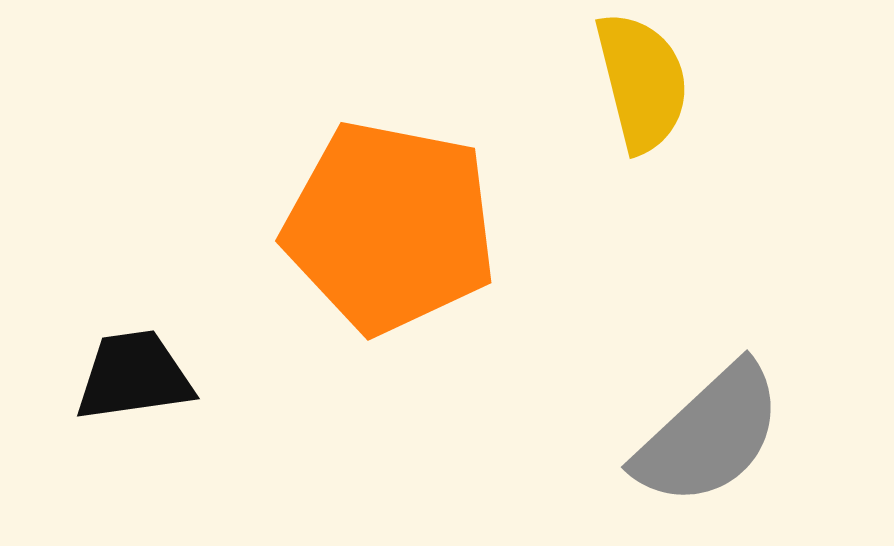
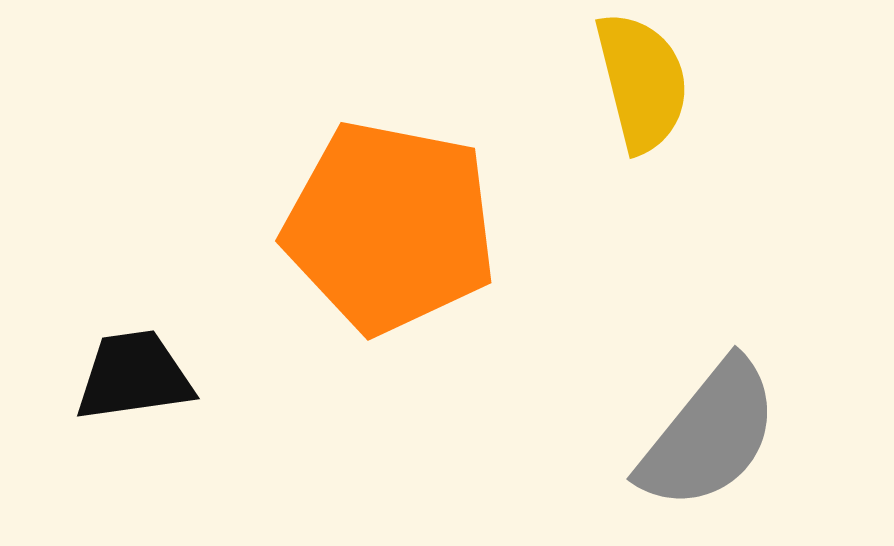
gray semicircle: rotated 8 degrees counterclockwise
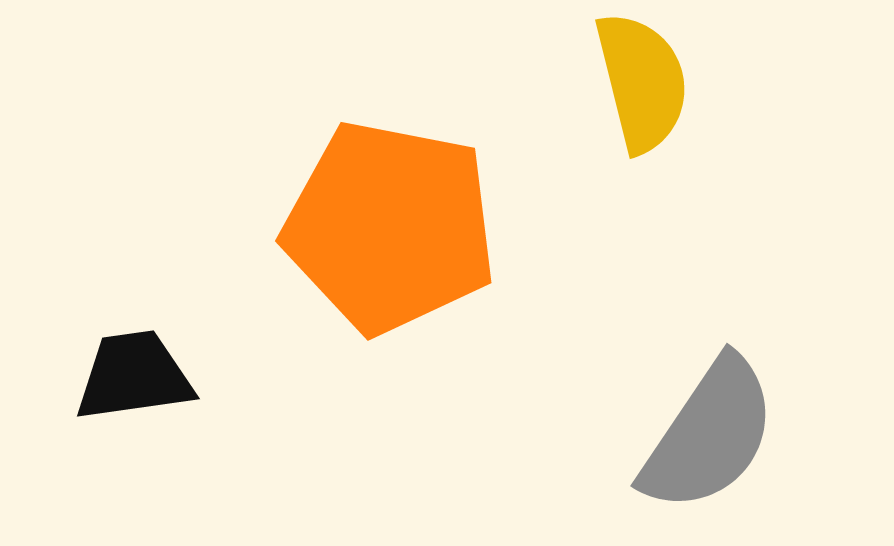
gray semicircle: rotated 5 degrees counterclockwise
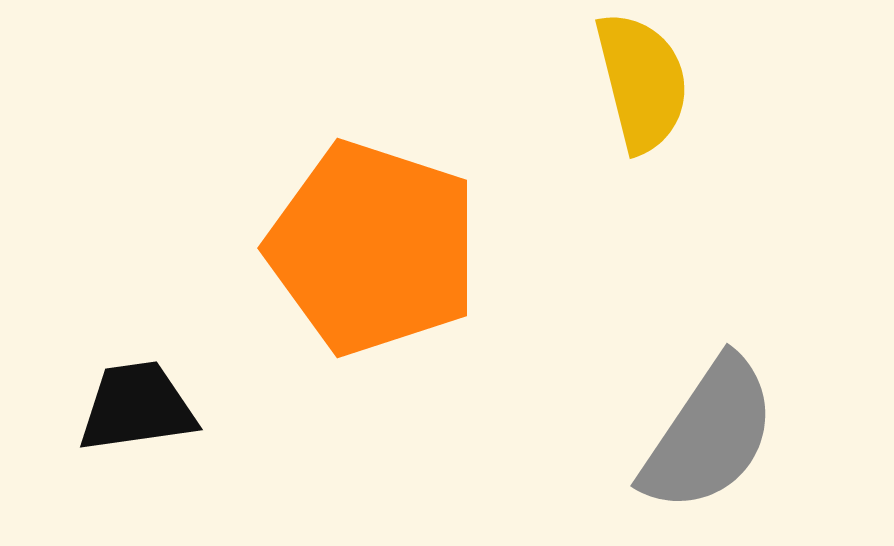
orange pentagon: moved 17 px left, 21 px down; rotated 7 degrees clockwise
black trapezoid: moved 3 px right, 31 px down
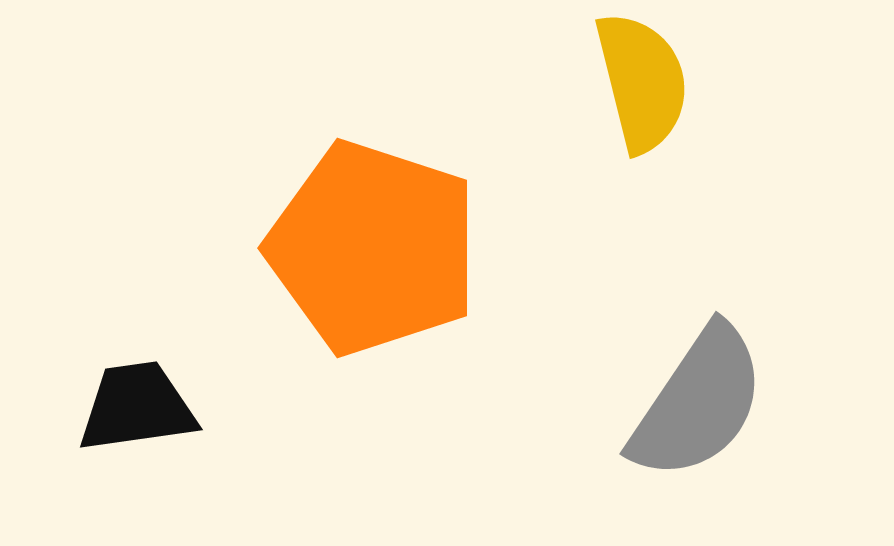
gray semicircle: moved 11 px left, 32 px up
